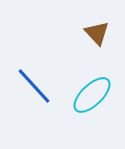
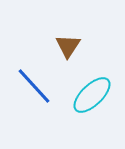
brown triangle: moved 29 px left, 13 px down; rotated 16 degrees clockwise
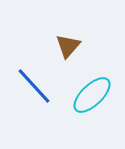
brown triangle: rotated 8 degrees clockwise
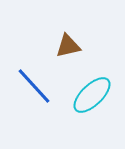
brown triangle: rotated 36 degrees clockwise
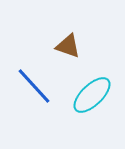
brown triangle: rotated 32 degrees clockwise
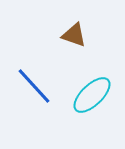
brown triangle: moved 6 px right, 11 px up
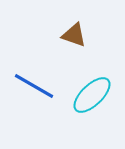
blue line: rotated 18 degrees counterclockwise
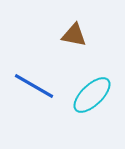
brown triangle: rotated 8 degrees counterclockwise
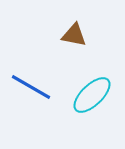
blue line: moved 3 px left, 1 px down
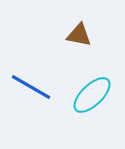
brown triangle: moved 5 px right
